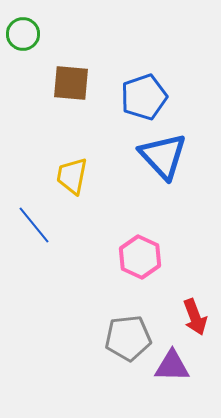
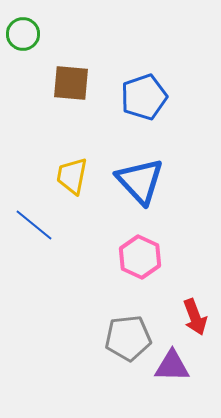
blue triangle: moved 23 px left, 25 px down
blue line: rotated 12 degrees counterclockwise
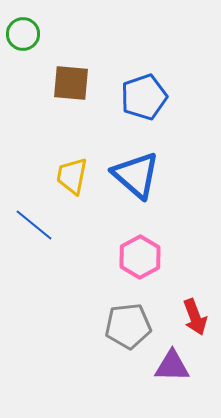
blue triangle: moved 4 px left, 6 px up; rotated 6 degrees counterclockwise
pink hexagon: rotated 6 degrees clockwise
gray pentagon: moved 12 px up
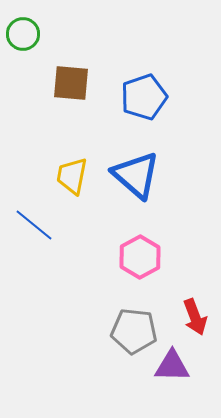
gray pentagon: moved 6 px right, 5 px down; rotated 12 degrees clockwise
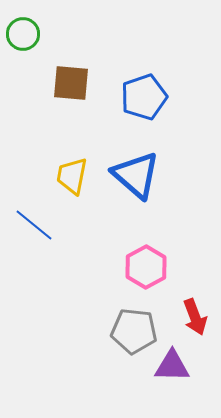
pink hexagon: moved 6 px right, 10 px down
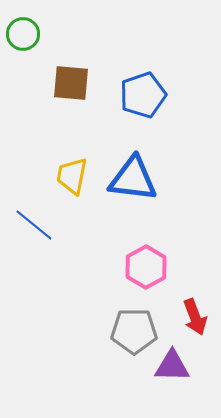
blue pentagon: moved 1 px left, 2 px up
blue triangle: moved 3 px left, 4 px down; rotated 34 degrees counterclockwise
gray pentagon: rotated 6 degrees counterclockwise
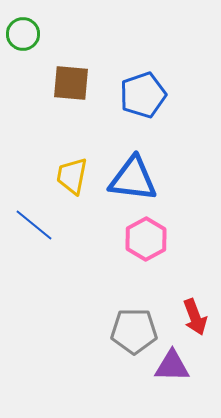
pink hexagon: moved 28 px up
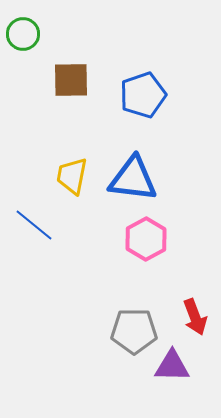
brown square: moved 3 px up; rotated 6 degrees counterclockwise
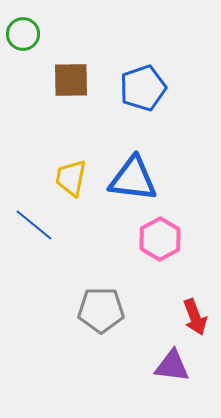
blue pentagon: moved 7 px up
yellow trapezoid: moved 1 px left, 2 px down
pink hexagon: moved 14 px right
gray pentagon: moved 33 px left, 21 px up
purple triangle: rotated 6 degrees clockwise
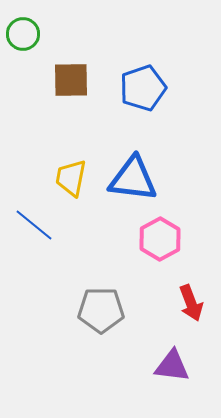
red arrow: moved 4 px left, 14 px up
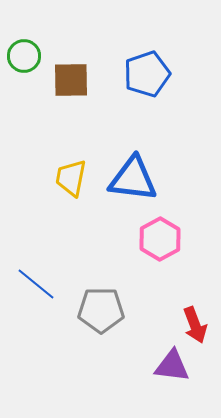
green circle: moved 1 px right, 22 px down
blue pentagon: moved 4 px right, 14 px up
blue line: moved 2 px right, 59 px down
red arrow: moved 4 px right, 22 px down
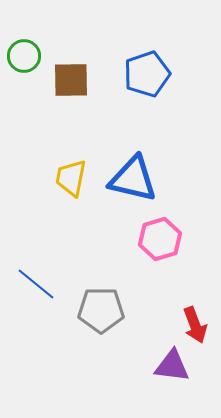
blue triangle: rotated 6 degrees clockwise
pink hexagon: rotated 12 degrees clockwise
